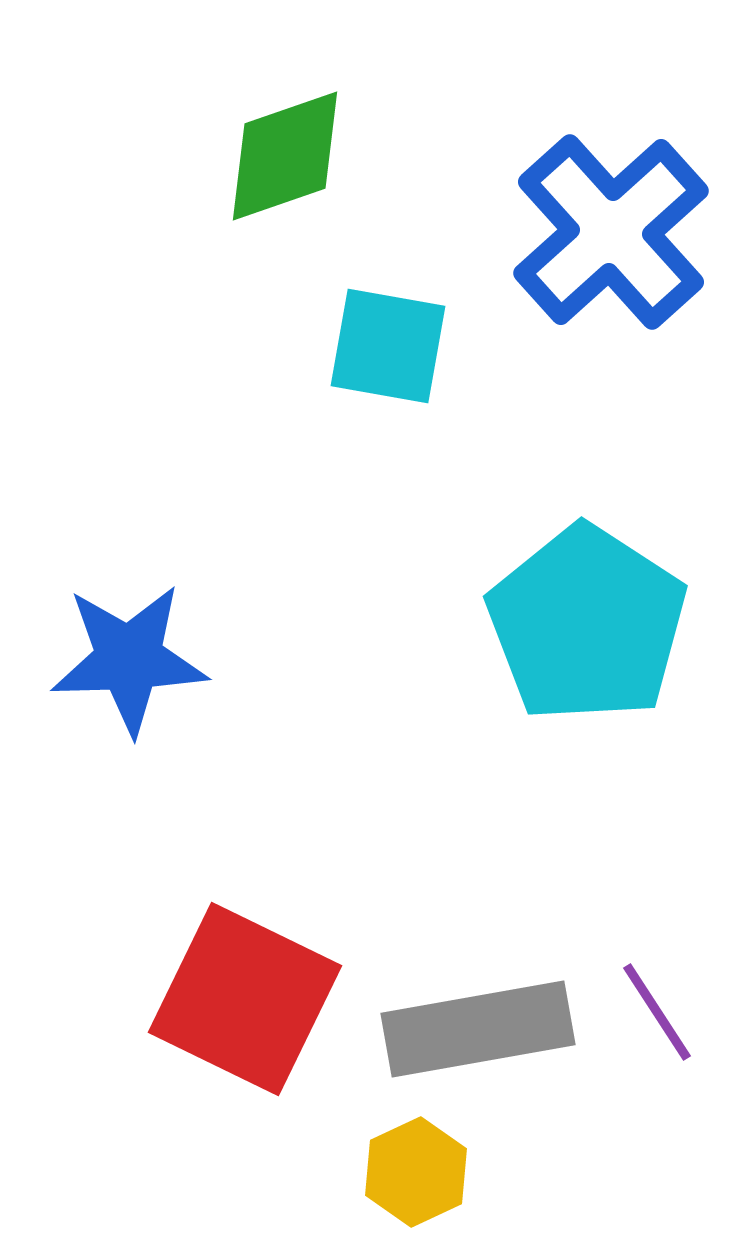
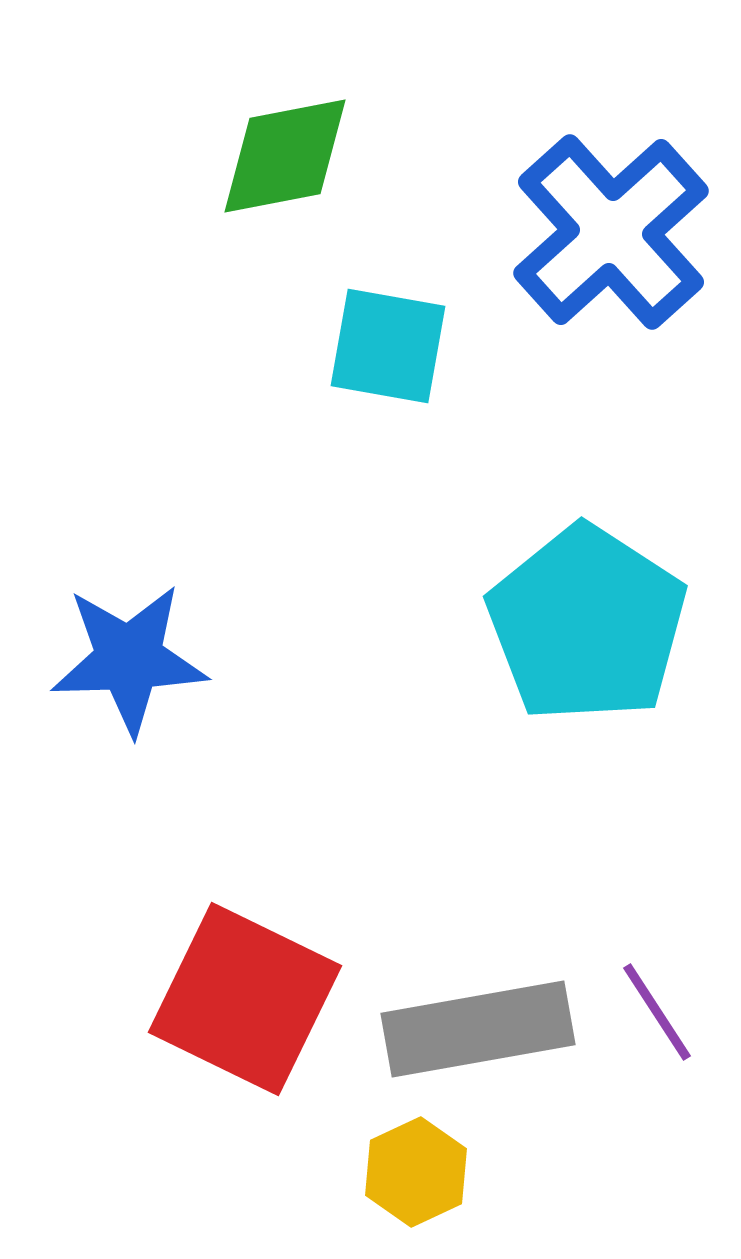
green diamond: rotated 8 degrees clockwise
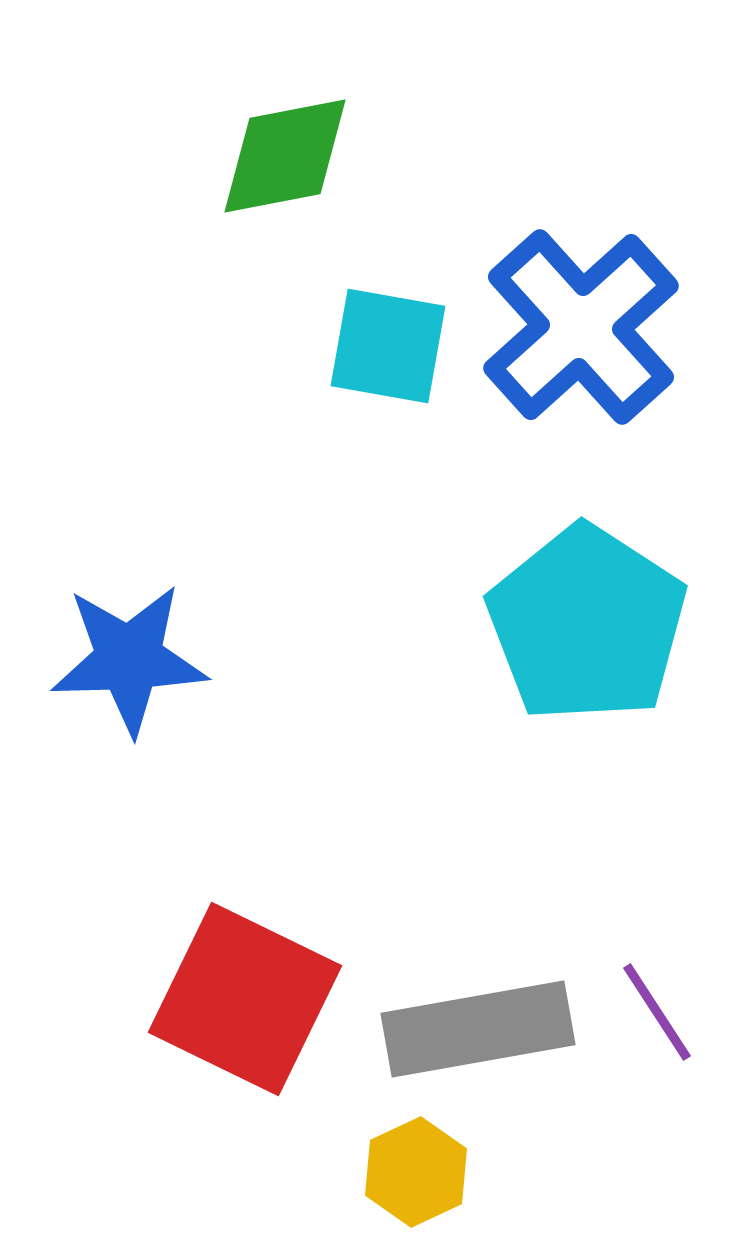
blue cross: moved 30 px left, 95 px down
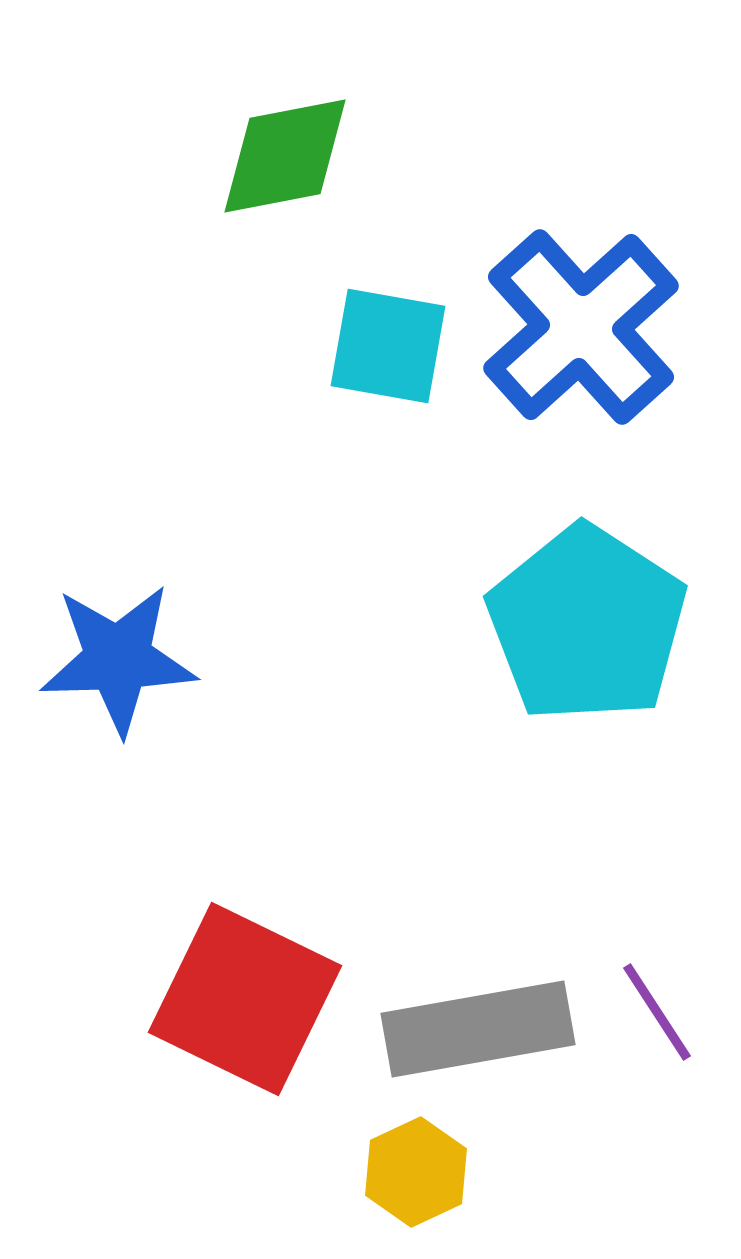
blue star: moved 11 px left
